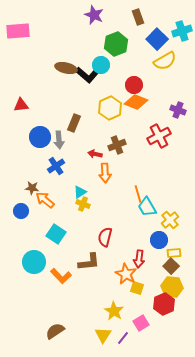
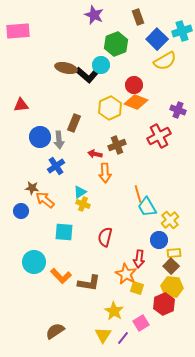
cyan square at (56, 234): moved 8 px right, 2 px up; rotated 30 degrees counterclockwise
brown L-shape at (89, 262): moved 21 px down; rotated 15 degrees clockwise
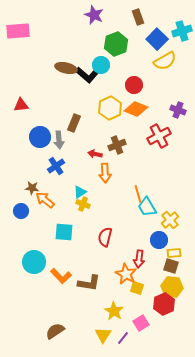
orange diamond at (136, 102): moved 7 px down
brown square at (171, 266): rotated 28 degrees counterclockwise
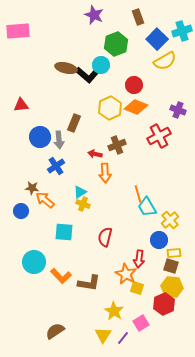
orange diamond at (136, 109): moved 2 px up
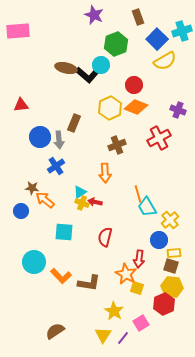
red cross at (159, 136): moved 2 px down
red arrow at (95, 154): moved 48 px down
yellow cross at (83, 204): moved 1 px left, 1 px up
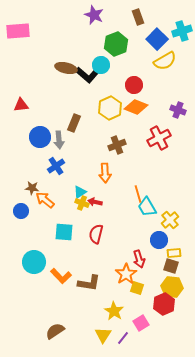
red semicircle at (105, 237): moved 9 px left, 3 px up
red arrow at (139, 259): rotated 24 degrees counterclockwise
orange star at (126, 274): rotated 10 degrees clockwise
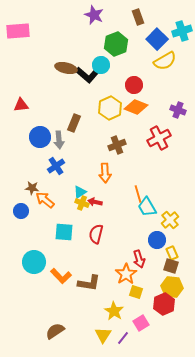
blue circle at (159, 240): moved 2 px left
yellow rectangle at (174, 253): moved 2 px left; rotated 72 degrees clockwise
yellow square at (137, 288): moved 1 px left, 4 px down
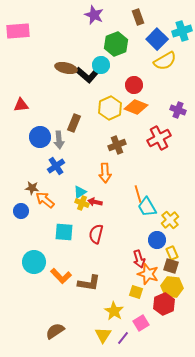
orange star at (126, 274): moved 22 px right; rotated 20 degrees counterclockwise
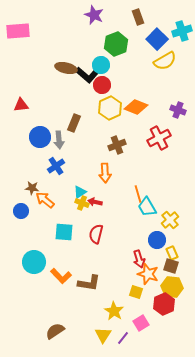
red circle at (134, 85): moved 32 px left
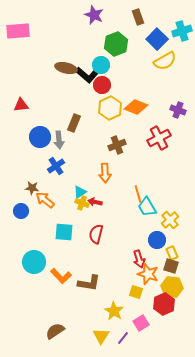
yellow triangle at (103, 335): moved 2 px left, 1 px down
